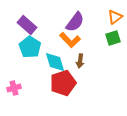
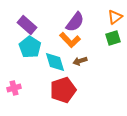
brown arrow: rotated 64 degrees clockwise
red pentagon: moved 7 px down
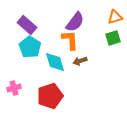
orange triangle: rotated 21 degrees clockwise
orange L-shape: rotated 140 degrees counterclockwise
red pentagon: moved 13 px left, 6 px down
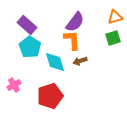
orange L-shape: moved 2 px right
pink cross: moved 3 px up; rotated 16 degrees counterclockwise
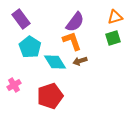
purple rectangle: moved 6 px left, 6 px up; rotated 12 degrees clockwise
orange L-shape: moved 1 px down; rotated 15 degrees counterclockwise
cyan diamond: rotated 15 degrees counterclockwise
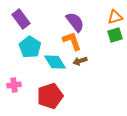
purple semicircle: rotated 75 degrees counterclockwise
green square: moved 2 px right, 3 px up
pink cross: rotated 24 degrees clockwise
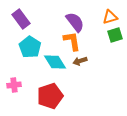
orange triangle: moved 5 px left
orange L-shape: rotated 10 degrees clockwise
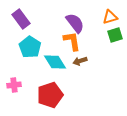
purple semicircle: moved 1 px down
red pentagon: moved 1 px up
